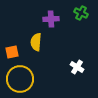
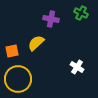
purple cross: rotated 14 degrees clockwise
yellow semicircle: moved 1 px down; rotated 42 degrees clockwise
orange square: moved 1 px up
yellow circle: moved 2 px left
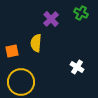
purple cross: rotated 35 degrees clockwise
yellow semicircle: rotated 42 degrees counterclockwise
yellow circle: moved 3 px right, 3 px down
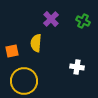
green cross: moved 2 px right, 8 px down
white cross: rotated 24 degrees counterclockwise
yellow circle: moved 3 px right, 1 px up
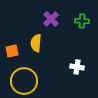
green cross: moved 1 px left; rotated 24 degrees counterclockwise
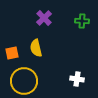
purple cross: moved 7 px left, 1 px up
yellow semicircle: moved 5 px down; rotated 18 degrees counterclockwise
orange square: moved 2 px down
white cross: moved 12 px down
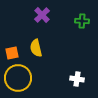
purple cross: moved 2 px left, 3 px up
yellow circle: moved 6 px left, 3 px up
